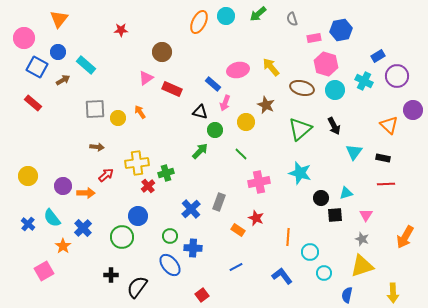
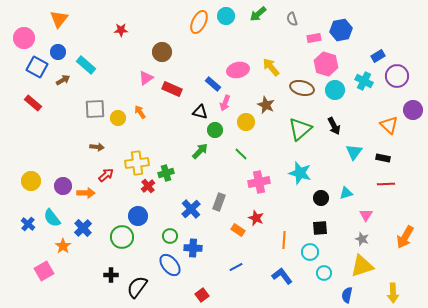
yellow circle at (28, 176): moved 3 px right, 5 px down
black square at (335, 215): moved 15 px left, 13 px down
orange line at (288, 237): moved 4 px left, 3 px down
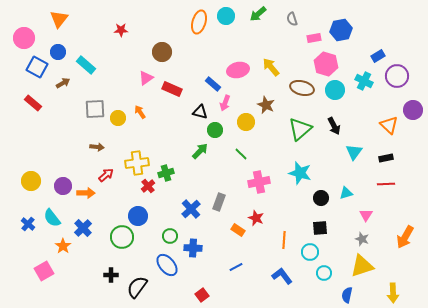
orange ellipse at (199, 22): rotated 10 degrees counterclockwise
brown arrow at (63, 80): moved 3 px down
black rectangle at (383, 158): moved 3 px right; rotated 24 degrees counterclockwise
blue ellipse at (170, 265): moved 3 px left
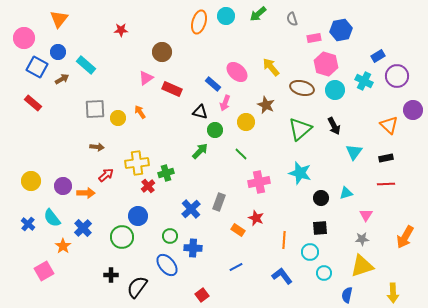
pink ellipse at (238, 70): moved 1 px left, 2 px down; rotated 55 degrees clockwise
brown arrow at (63, 83): moved 1 px left, 4 px up
gray star at (362, 239): rotated 24 degrees counterclockwise
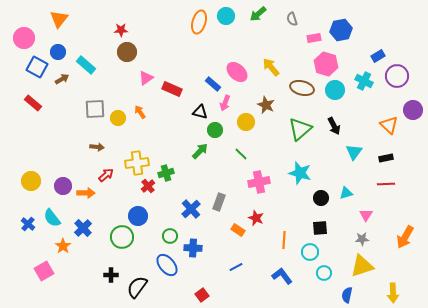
brown circle at (162, 52): moved 35 px left
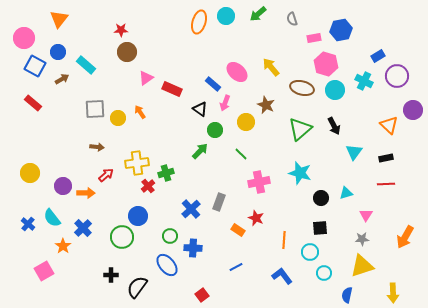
blue square at (37, 67): moved 2 px left, 1 px up
black triangle at (200, 112): moved 3 px up; rotated 21 degrees clockwise
yellow circle at (31, 181): moved 1 px left, 8 px up
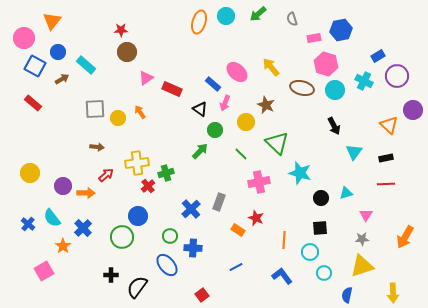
orange triangle at (59, 19): moved 7 px left, 2 px down
green triangle at (300, 129): moved 23 px left, 14 px down; rotated 35 degrees counterclockwise
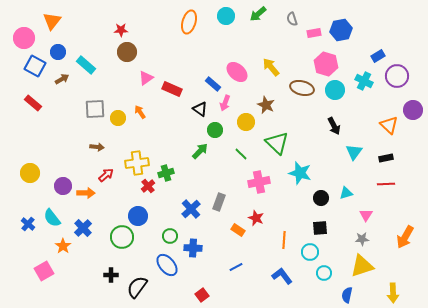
orange ellipse at (199, 22): moved 10 px left
pink rectangle at (314, 38): moved 5 px up
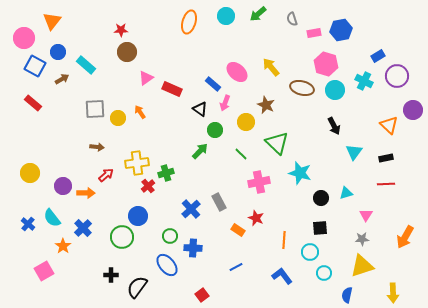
gray rectangle at (219, 202): rotated 48 degrees counterclockwise
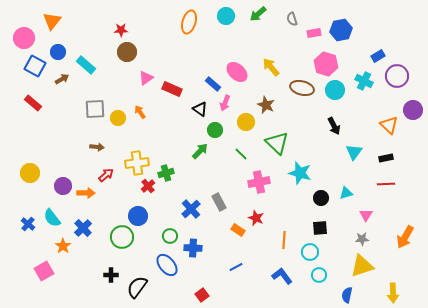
cyan circle at (324, 273): moved 5 px left, 2 px down
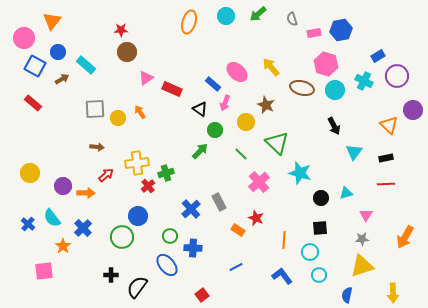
pink cross at (259, 182): rotated 30 degrees counterclockwise
pink square at (44, 271): rotated 24 degrees clockwise
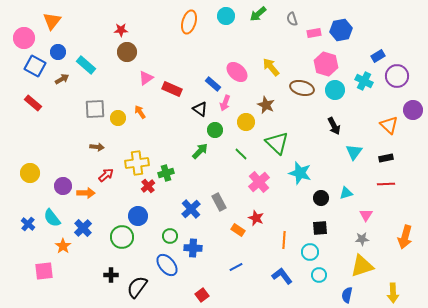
orange arrow at (405, 237): rotated 15 degrees counterclockwise
